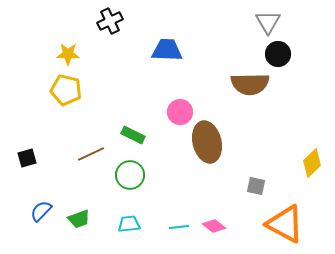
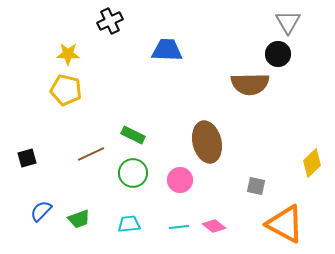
gray triangle: moved 20 px right
pink circle: moved 68 px down
green circle: moved 3 px right, 2 px up
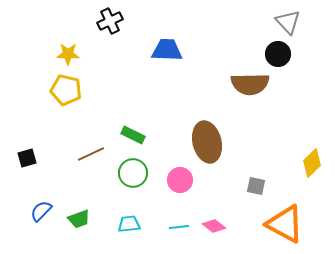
gray triangle: rotated 12 degrees counterclockwise
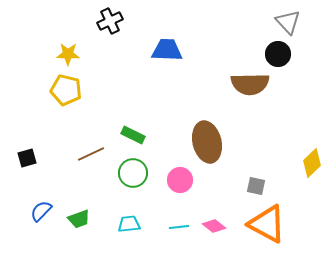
orange triangle: moved 18 px left
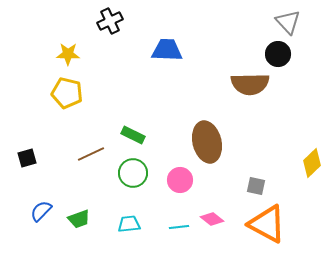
yellow pentagon: moved 1 px right, 3 px down
pink diamond: moved 2 px left, 7 px up
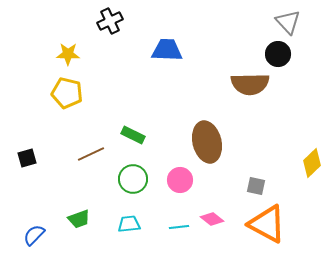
green circle: moved 6 px down
blue semicircle: moved 7 px left, 24 px down
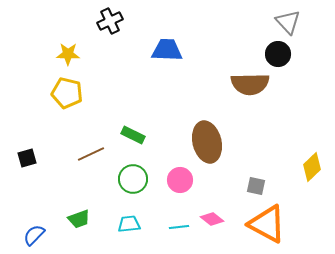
yellow diamond: moved 4 px down
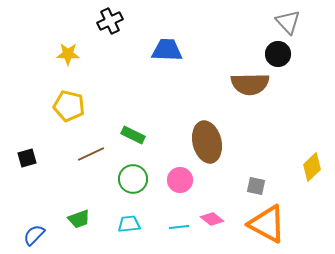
yellow pentagon: moved 2 px right, 13 px down
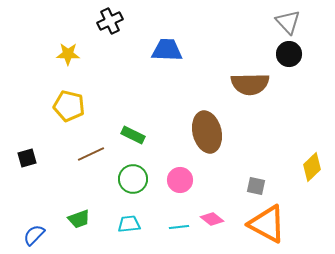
black circle: moved 11 px right
brown ellipse: moved 10 px up
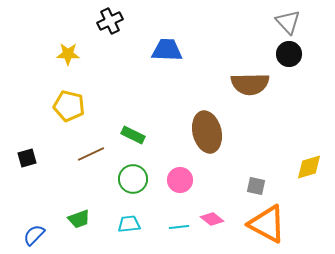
yellow diamond: moved 3 px left; rotated 28 degrees clockwise
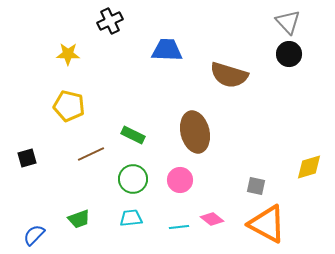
brown semicircle: moved 21 px left, 9 px up; rotated 18 degrees clockwise
brown ellipse: moved 12 px left
cyan trapezoid: moved 2 px right, 6 px up
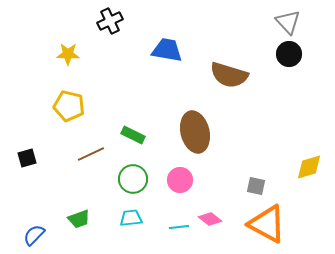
blue trapezoid: rotated 8 degrees clockwise
pink diamond: moved 2 px left
